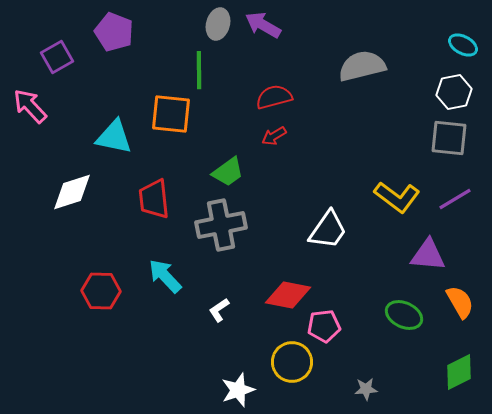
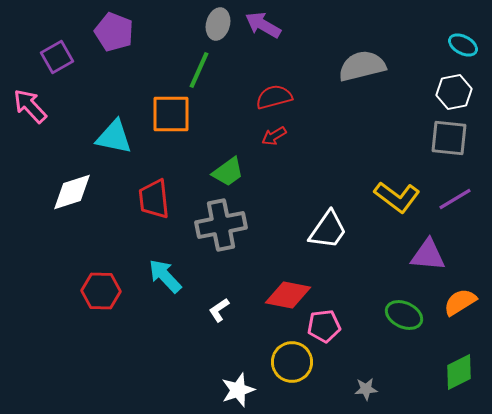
green line: rotated 24 degrees clockwise
orange square: rotated 6 degrees counterclockwise
orange semicircle: rotated 92 degrees counterclockwise
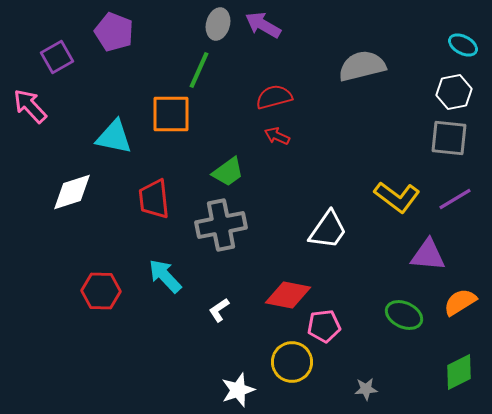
red arrow: moved 3 px right; rotated 55 degrees clockwise
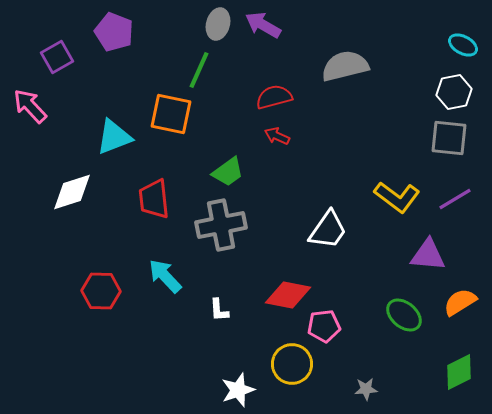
gray semicircle: moved 17 px left
orange square: rotated 12 degrees clockwise
cyan triangle: rotated 33 degrees counterclockwise
white L-shape: rotated 60 degrees counterclockwise
green ellipse: rotated 15 degrees clockwise
yellow circle: moved 2 px down
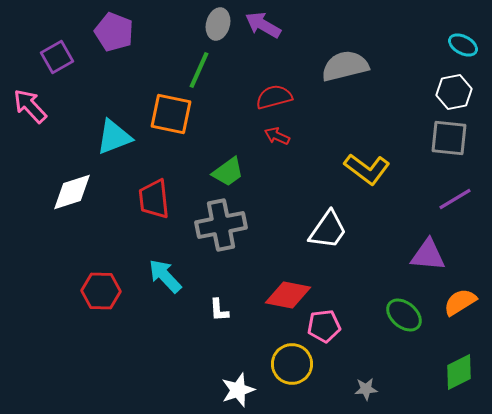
yellow L-shape: moved 30 px left, 28 px up
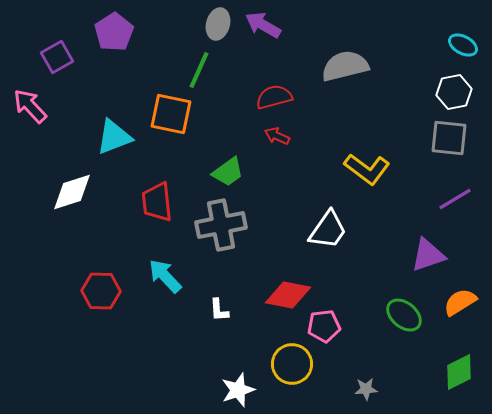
purple pentagon: rotated 18 degrees clockwise
red trapezoid: moved 3 px right, 3 px down
purple triangle: rotated 24 degrees counterclockwise
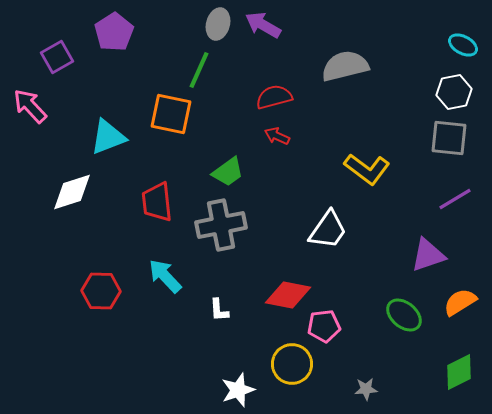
cyan triangle: moved 6 px left
